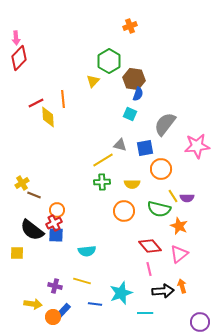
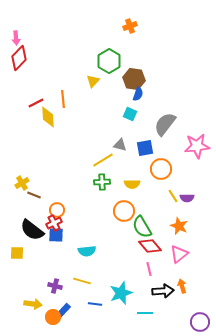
green semicircle at (159, 209): moved 17 px left, 18 px down; rotated 45 degrees clockwise
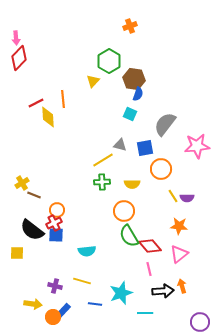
orange star at (179, 226): rotated 18 degrees counterclockwise
green semicircle at (142, 227): moved 13 px left, 9 px down
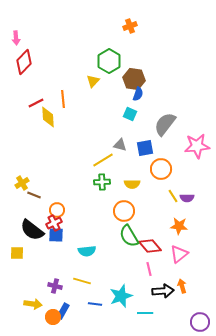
red diamond at (19, 58): moved 5 px right, 4 px down
cyan star at (121, 293): moved 3 px down
blue rectangle at (63, 311): rotated 14 degrees counterclockwise
